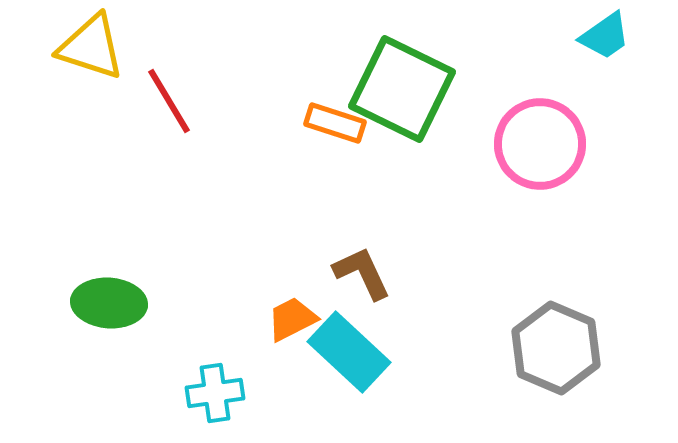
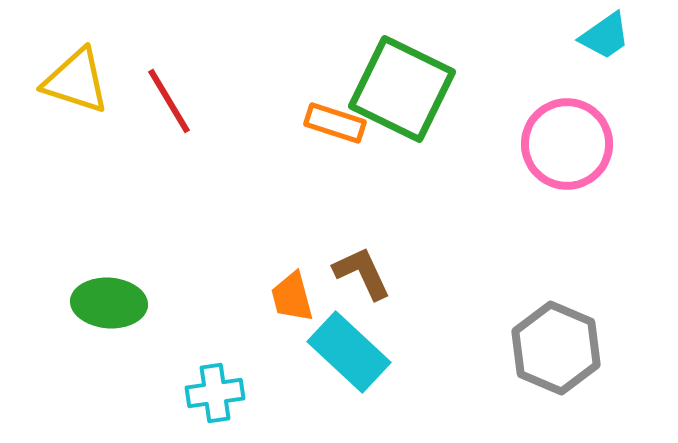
yellow triangle: moved 15 px left, 34 px down
pink circle: moved 27 px right
orange trapezoid: moved 22 px up; rotated 78 degrees counterclockwise
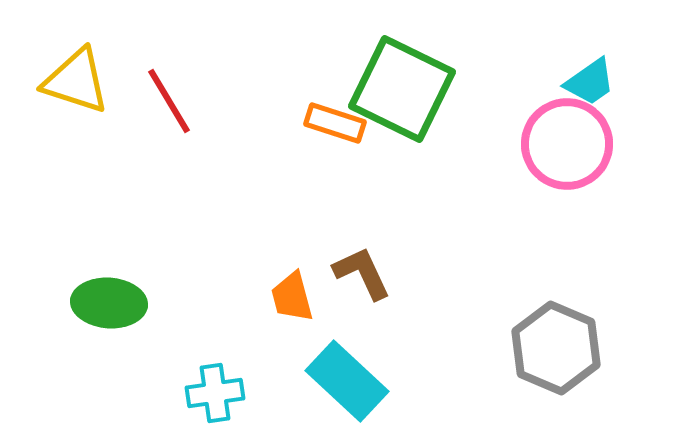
cyan trapezoid: moved 15 px left, 46 px down
cyan rectangle: moved 2 px left, 29 px down
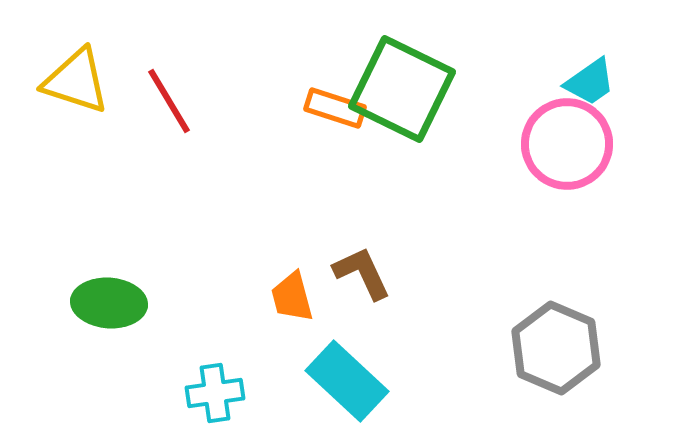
orange rectangle: moved 15 px up
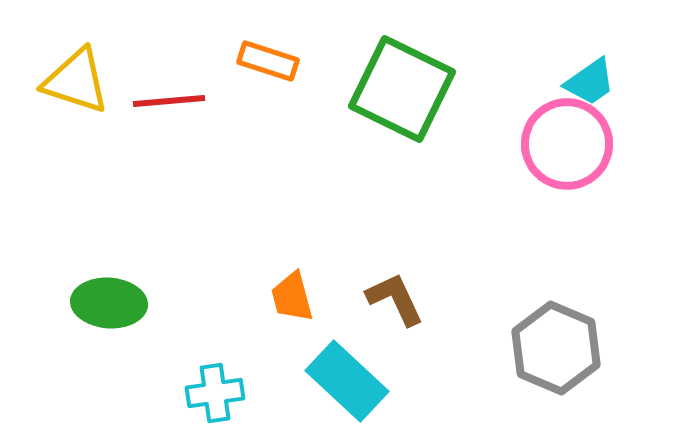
red line: rotated 64 degrees counterclockwise
orange rectangle: moved 67 px left, 47 px up
brown L-shape: moved 33 px right, 26 px down
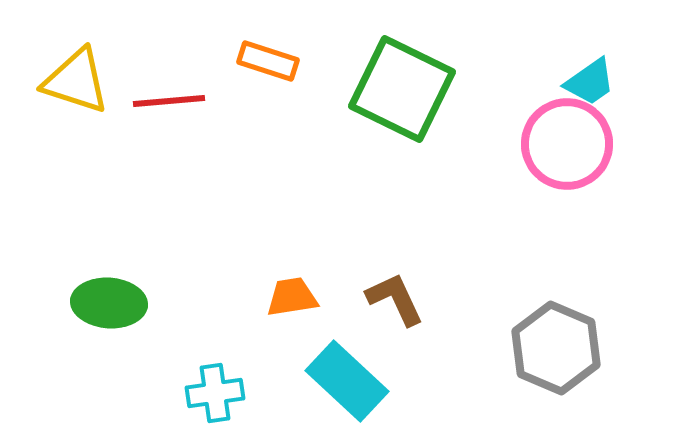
orange trapezoid: rotated 96 degrees clockwise
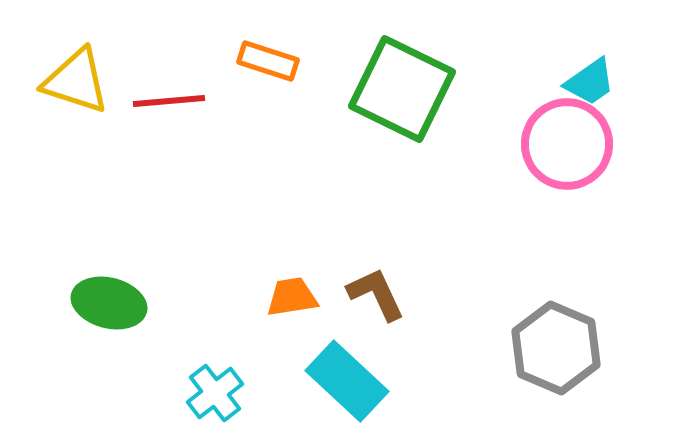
brown L-shape: moved 19 px left, 5 px up
green ellipse: rotated 10 degrees clockwise
cyan cross: rotated 30 degrees counterclockwise
